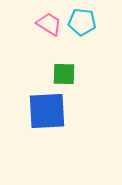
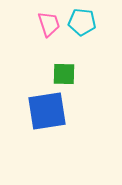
pink trapezoid: rotated 40 degrees clockwise
blue square: rotated 6 degrees counterclockwise
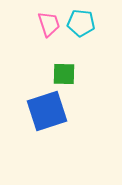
cyan pentagon: moved 1 px left, 1 px down
blue square: rotated 9 degrees counterclockwise
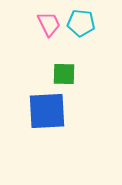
pink trapezoid: rotated 8 degrees counterclockwise
blue square: rotated 15 degrees clockwise
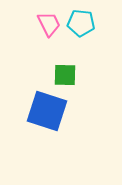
green square: moved 1 px right, 1 px down
blue square: rotated 21 degrees clockwise
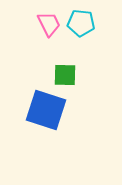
blue square: moved 1 px left, 1 px up
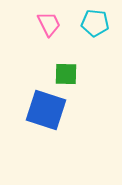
cyan pentagon: moved 14 px right
green square: moved 1 px right, 1 px up
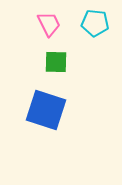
green square: moved 10 px left, 12 px up
